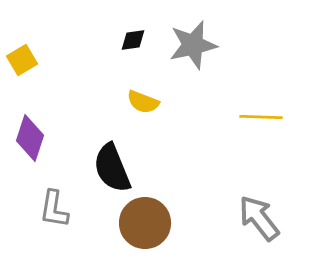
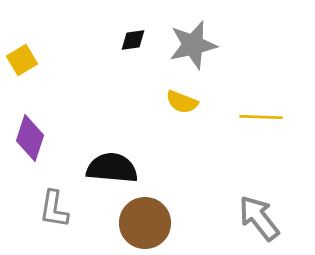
yellow semicircle: moved 39 px right
black semicircle: rotated 117 degrees clockwise
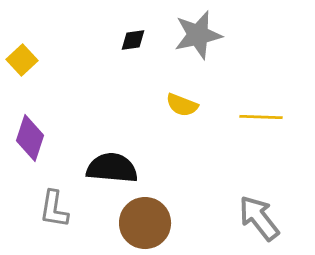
gray star: moved 5 px right, 10 px up
yellow square: rotated 12 degrees counterclockwise
yellow semicircle: moved 3 px down
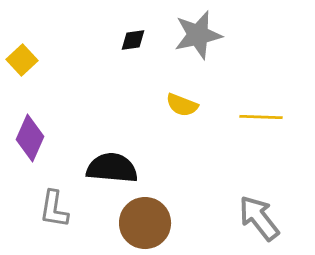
purple diamond: rotated 6 degrees clockwise
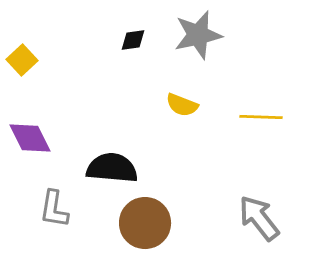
purple diamond: rotated 51 degrees counterclockwise
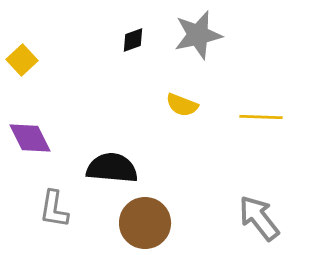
black diamond: rotated 12 degrees counterclockwise
